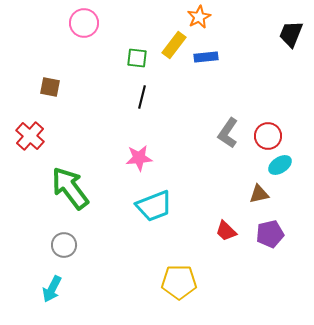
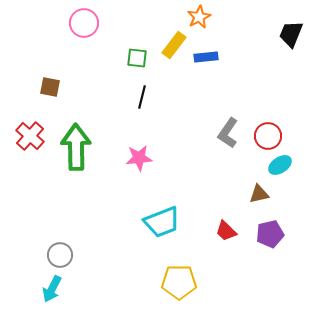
green arrow: moved 6 px right, 41 px up; rotated 36 degrees clockwise
cyan trapezoid: moved 8 px right, 16 px down
gray circle: moved 4 px left, 10 px down
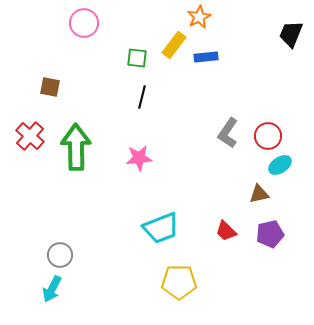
cyan trapezoid: moved 1 px left, 6 px down
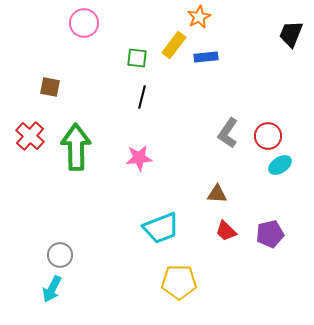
brown triangle: moved 42 px left; rotated 15 degrees clockwise
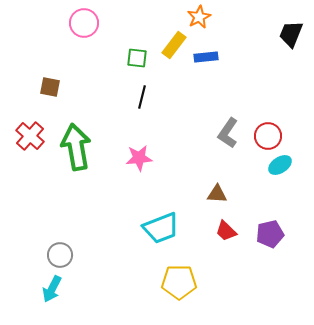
green arrow: rotated 9 degrees counterclockwise
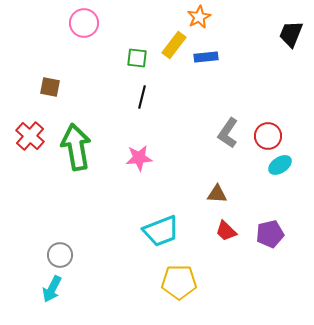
cyan trapezoid: moved 3 px down
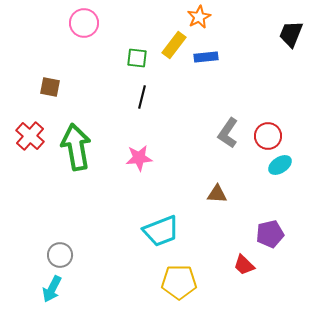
red trapezoid: moved 18 px right, 34 px down
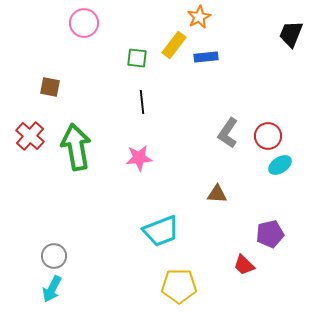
black line: moved 5 px down; rotated 20 degrees counterclockwise
gray circle: moved 6 px left, 1 px down
yellow pentagon: moved 4 px down
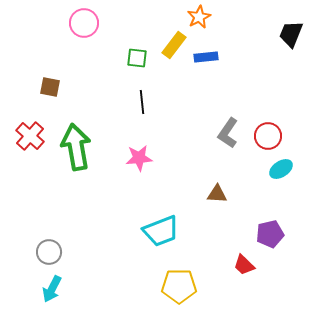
cyan ellipse: moved 1 px right, 4 px down
gray circle: moved 5 px left, 4 px up
